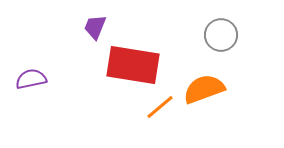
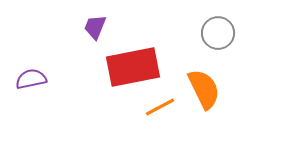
gray circle: moved 3 px left, 2 px up
red rectangle: moved 2 px down; rotated 20 degrees counterclockwise
orange semicircle: rotated 84 degrees clockwise
orange line: rotated 12 degrees clockwise
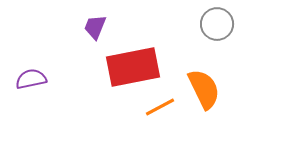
gray circle: moved 1 px left, 9 px up
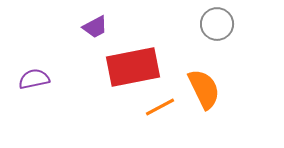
purple trapezoid: rotated 140 degrees counterclockwise
purple semicircle: moved 3 px right
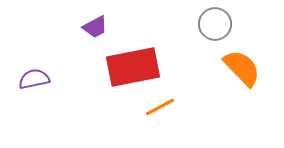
gray circle: moved 2 px left
orange semicircle: moved 38 px right, 21 px up; rotated 18 degrees counterclockwise
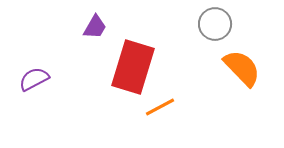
purple trapezoid: rotated 32 degrees counterclockwise
red rectangle: rotated 62 degrees counterclockwise
purple semicircle: rotated 16 degrees counterclockwise
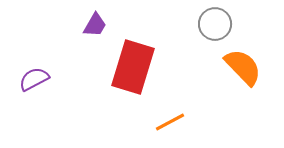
purple trapezoid: moved 2 px up
orange semicircle: moved 1 px right, 1 px up
orange line: moved 10 px right, 15 px down
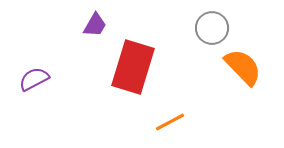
gray circle: moved 3 px left, 4 px down
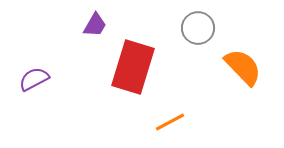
gray circle: moved 14 px left
